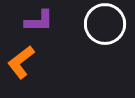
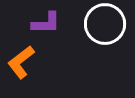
purple L-shape: moved 7 px right, 2 px down
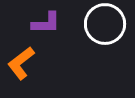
orange L-shape: moved 1 px down
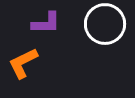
orange L-shape: moved 2 px right; rotated 12 degrees clockwise
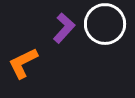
purple L-shape: moved 18 px right, 5 px down; rotated 48 degrees counterclockwise
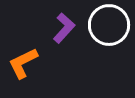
white circle: moved 4 px right, 1 px down
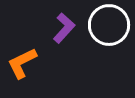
orange L-shape: moved 1 px left
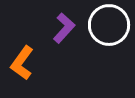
orange L-shape: rotated 28 degrees counterclockwise
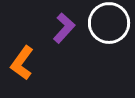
white circle: moved 2 px up
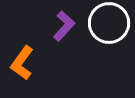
purple L-shape: moved 2 px up
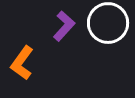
white circle: moved 1 px left
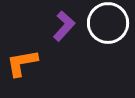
orange L-shape: rotated 44 degrees clockwise
